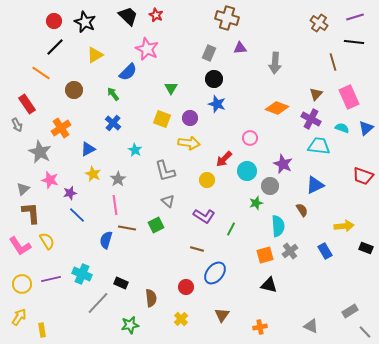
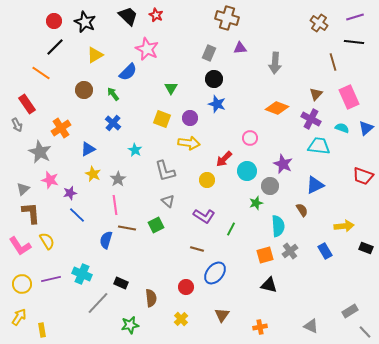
brown circle at (74, 90): moved 10 px right
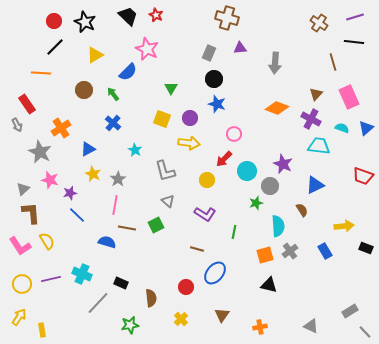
orange line at (41, 73): rotated 30 degrees counterclockwise
pink circle at (250, 138): moved 16 px left, 4 px up
pink line at (115, 205): rotated 18 degrees clockwise
purple L-shape at (204, 216): moved 1 px right, 2 px up
green line at (231, 229): moved 3 px right, 3 px down; rotated 16 degrees counterclockwise
blue semicircle at (106, 240): moved 1 px right, 2 px down; rotated 90 degrees clockwise
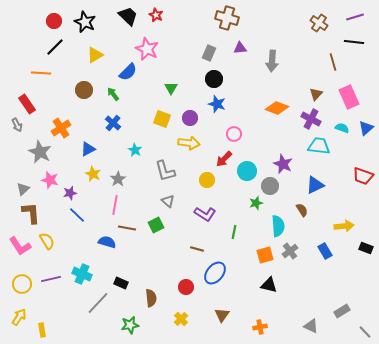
gray arrow at (275, 63): moved 3 px left, 2 px up
gray rectangle at (350, 311): moved 8 px left
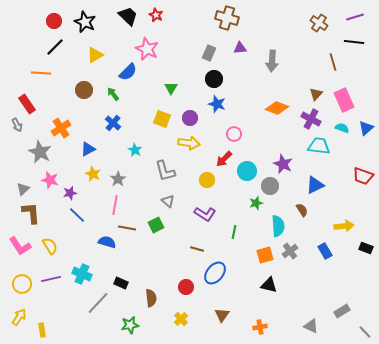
pink rectangle at (349, 97): moved 5 px left, 3 px down
yellow semicircle at (47, 241): moved 3 px right, 5 px down
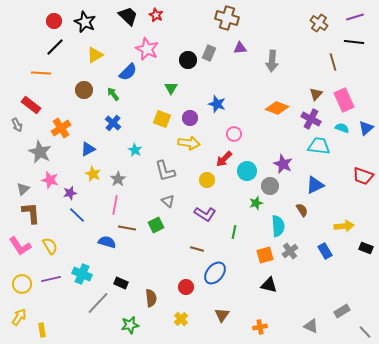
black circle at (214, 79): moved 26 px left, 19 px up
red rectangle at (27, 104): moved 4 px right, 1 px down; rotated 18 degrees counterclockwise
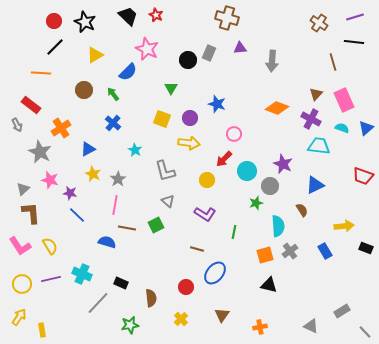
purple star at (70, 193): rotated 24 degrees clockwise
